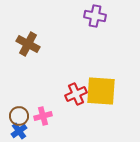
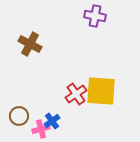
brown cross: moved 2 px right
red cross: rotated 10 degrees counterclockwise
pink cross: moved 2 px left, 13 px down
blue cross: moved 33 px right, 10 px up
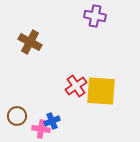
brown cross: moved 2 px up
red cross: moved 8 px up
brown circle: moved 2 px left
blue cross: rotated 14 degrees clockwise
pink cross: rotated 24 degrees clockwise
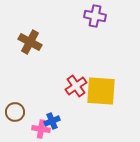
brown circle: moved 2 px left, 4 px up
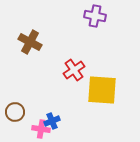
red cross: moved 2 px left, 16 px up
yellow square: moved 1 px right, 1 px up
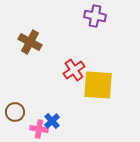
yellow square: moved 4 px left, 5 px up
blue cross: rotated 21 degrees counterclockwise
pink cross: moved 2 px left
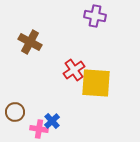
yellow square: moved 2 px left, 2 px up
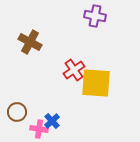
brown circle: moved 2 px right
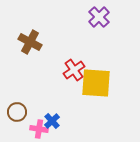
purple cross: moved 4 px right, 1 px down; rotated 35 degrees clockwise
